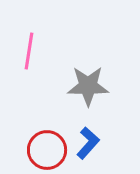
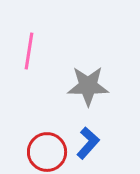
red circle: moved 2 px down
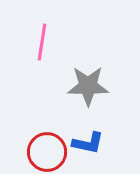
pink line: moved 13 px right, 9 px up
blue L-shape: rotated 60 degrees clockwise
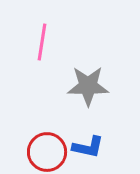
blue L-shape: moved 4 px down
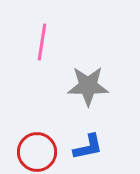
blue L-shape: rotated 24 degrees counterclockwise
red circle: moved 10 px left
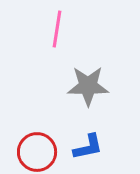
pink line: moved 15 px right, 13 px up
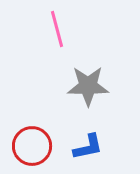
pink line: rotated 24 degrees counterclockwise
red circle: moved 5 px left, 6 px up
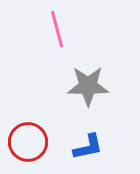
red circle: moved 4 px left, 4 px up
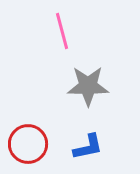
pink line: moved 5 px right, 2 px down
red circle: moved 2 px down
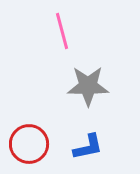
red circle: moved 1 px right
